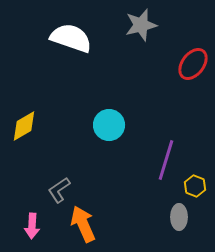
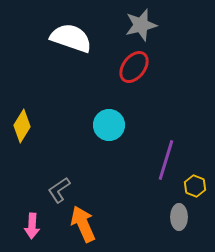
red ellipse: moved 59 px left, 3 px down
yellow diamond: moved 2 px left; rotated 28 degrees counterclockwise
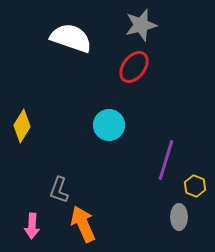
gray L-shape: rotated 36 degrees counterclockwise
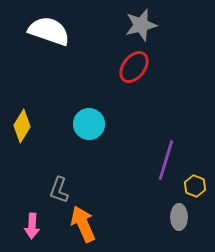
white semicircle: moved 22 px left, 7 px up
cyan circle: moved 20 px left, 1 px up
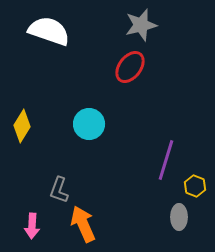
red ellipse: moved 4 px left
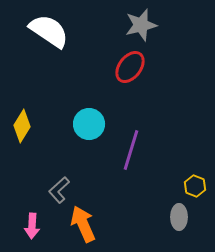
white semicircle: rotated 15 degrees clockwise
purple line: moved 35 px left, 10 px up
gray L-shape: rotated 28 degrees clockwise
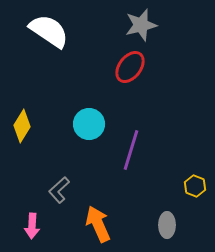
gray ellipse: moved 12 px left, 8 px down
orange arrow: moved 15 px right
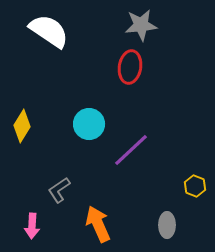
gray star: rotated 8 degrees clockwise
red ellipse: rotated 28 degrees counterclockwise
purple line: rotated 30 degrees clockwise
gray L-shape: rotated 8 degrees clockwise
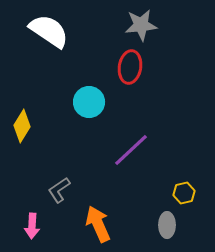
cyan circle: moved 22 px up
yellow hexagon: moved 11 px left, 7 px down; rotated 25 degrees clockwise
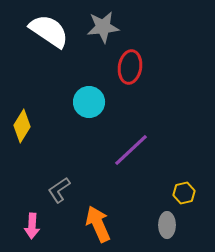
gray star: moved 38 px left, 2 px down
